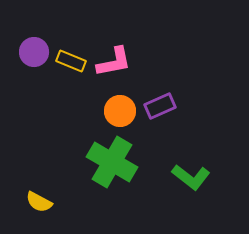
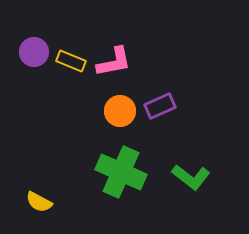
green cross: moved 9 px right, 10 px down; rotated 6 degrees counterclockwise
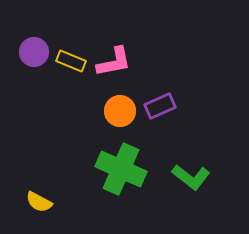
green cross: moved 3 px up
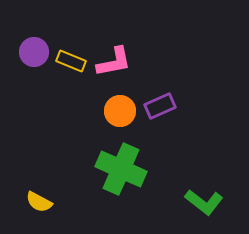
green L-shape: moved 13 px right, 25 px down
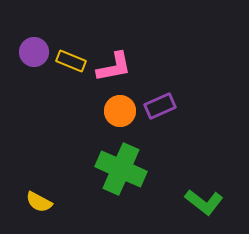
pink L-shape: moved 5 px down
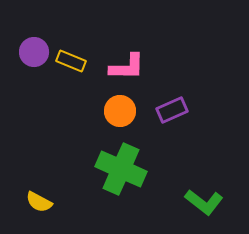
pink L-shape: moved 13 px right; rotated 12 degrees clockwise
purple rectangle: moved 12 px right, 4 px down
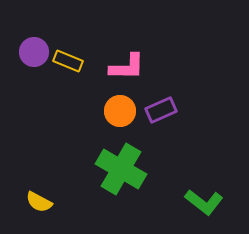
yellow rectangle: moved 3 px left
purple rectangle: moved 11 px left
green cross: rotated 6 degrees clockwise
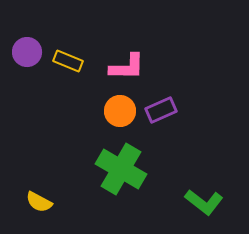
purple circle: moved 7 px left
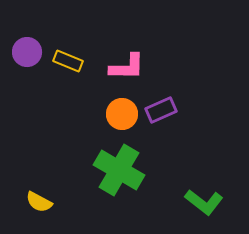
orange circle: moved 2 px right, 3 px down
green cross: moved 2 px left, 1 px down
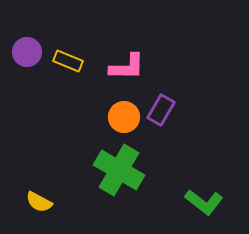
purple rectangle: rotated 36 degrees counterclockwise
orange circle: moved 2 px right, 3 px down
